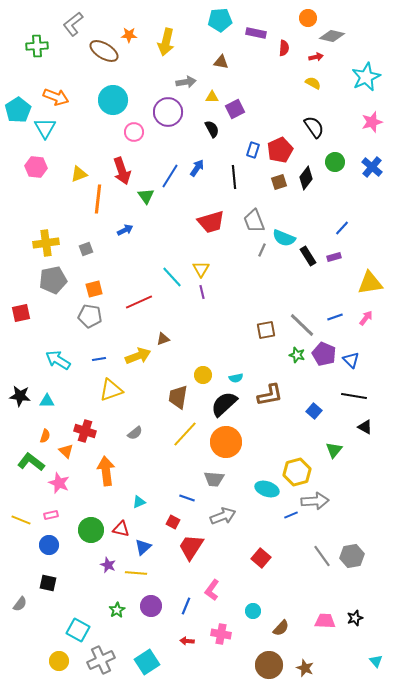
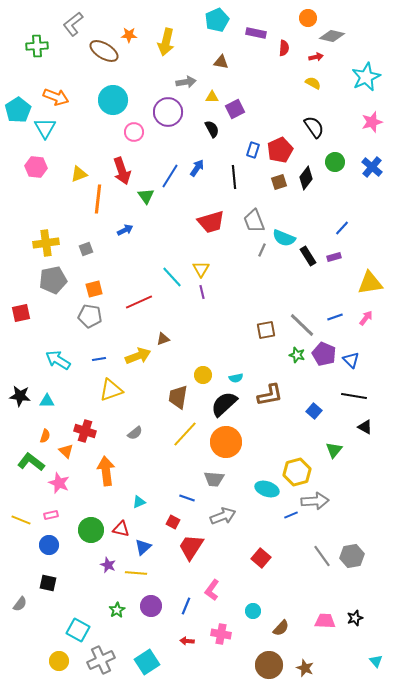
cyan pentagon at (220, 20): moved 3 px left; rotated 20 degrees counterclockwise
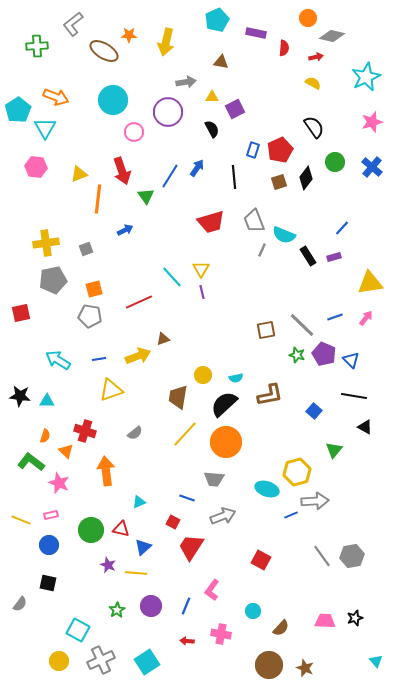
cyan semicircle at (284, 238): moved 3 px up
red square at (261, 558): moved 2 px down; rotated 12 degrees counterclockwise
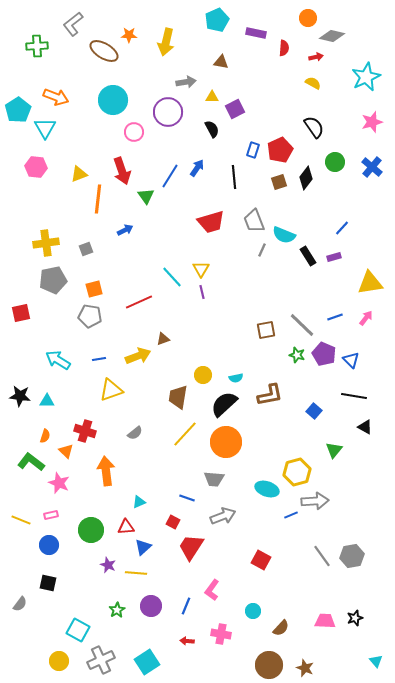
red triangle at (121, 529): moved 5 px right, 2 px up; rotated 18 degrees counterclockwise
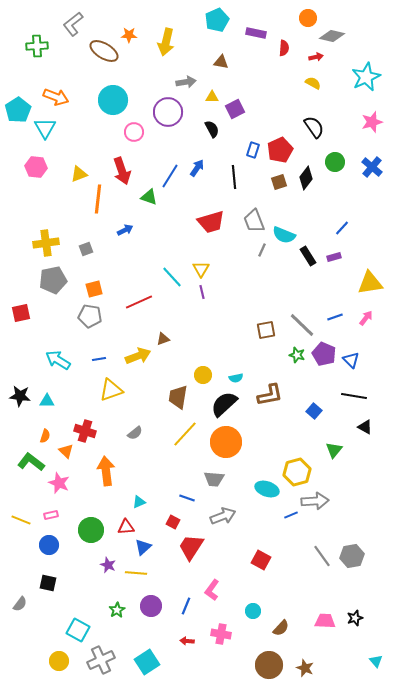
green triangle at (146, 196): moved 3 px right, 1 px down; rotated 36 degrees counterclockwise
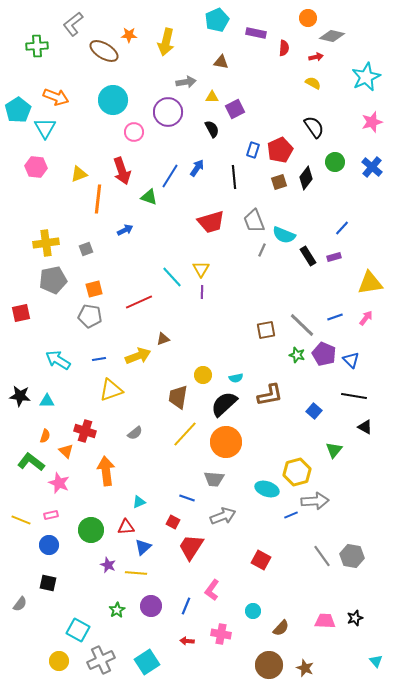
purple line at (202, 292): rotated 16 degrees clockwise
gray hexagon at (352, 556): rotated 20 degrees clockwise
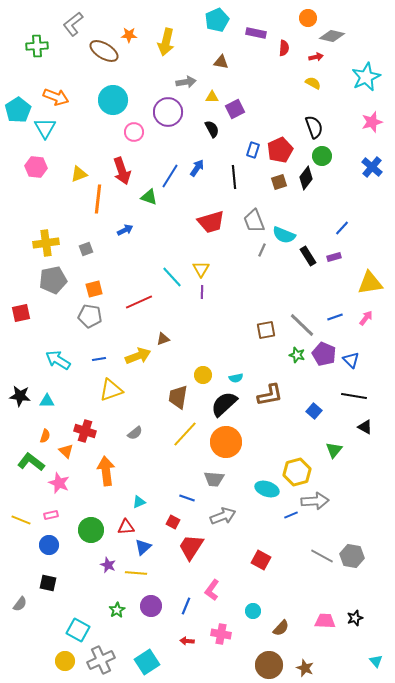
black semicircle at (314, 127): rotated 15 degrees clockwise
green circle at (335, 162): moved 13 px left, 6 px up
gray line at (322, 556): rotated 25 degrees counterclockwise
yellow circle at (59, 661): moved 6 px right
